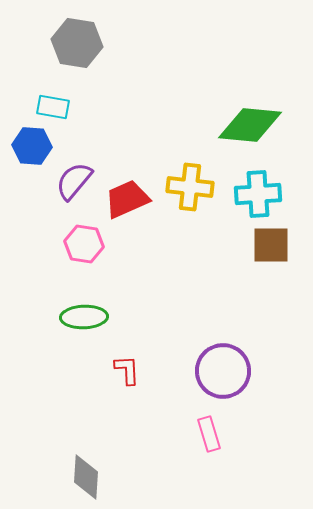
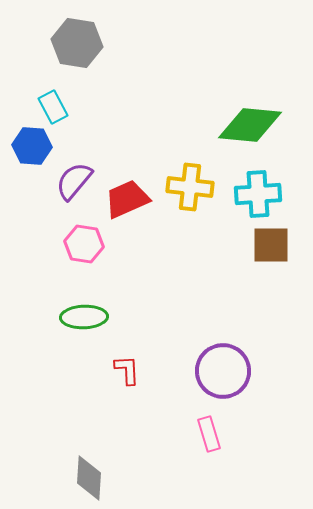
cyan rectangle: rotated 52 degrees clockwise
gray diamond: moved 3 px right, 1 px down
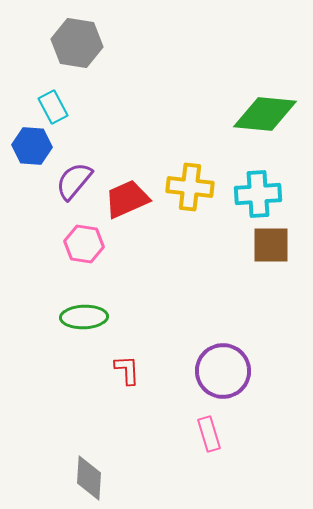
green diamond: moved 15 px right, 11 px up
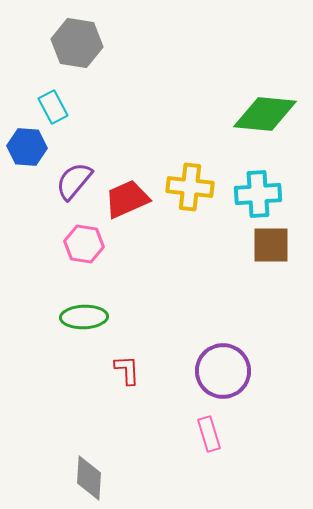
blue hexagon: moved 5 px left, 1 px down
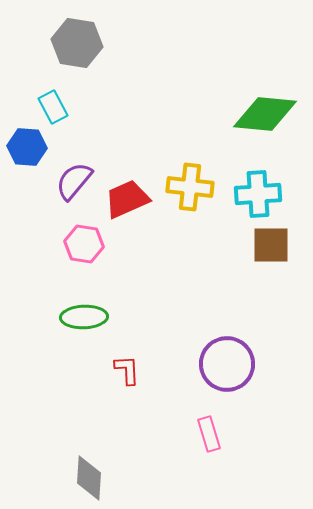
purple circle: moved 4 px right, 7 px up
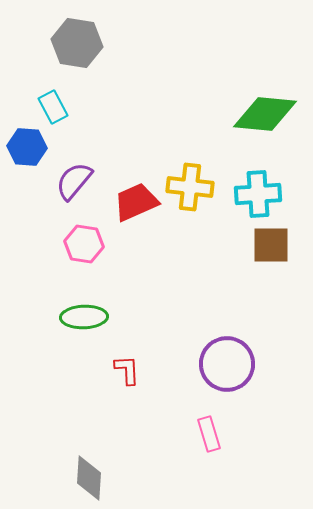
red trapezoid: moved 9 px right, 3 px down
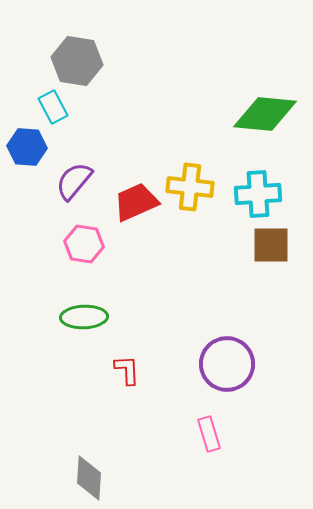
gray hexagon: moved 18 px down
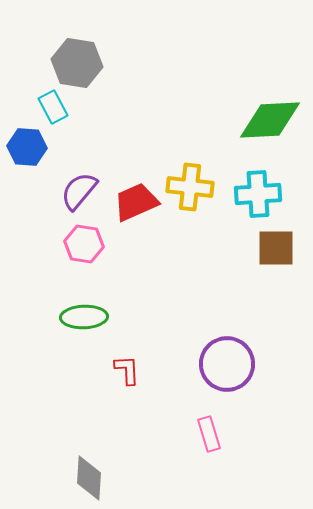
gray hexagon: moved 2 px down
green diamond: moved 5 px right, 6 px down; rotated 8 degrees counterclockwise
purple semicircle: moved 5 px right, 10 px down
brown square: moved 5 px right, 3 px down
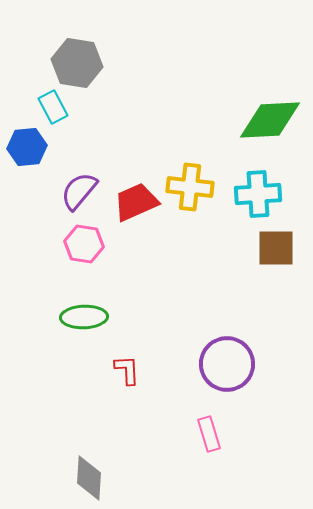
blue hexagon: rotated 9 degrees counterclockwise
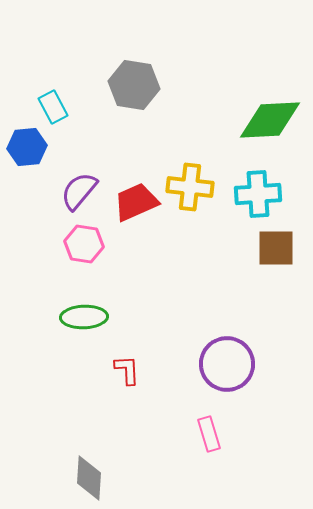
gray hexagon: moved 57 px right, 22 px down
